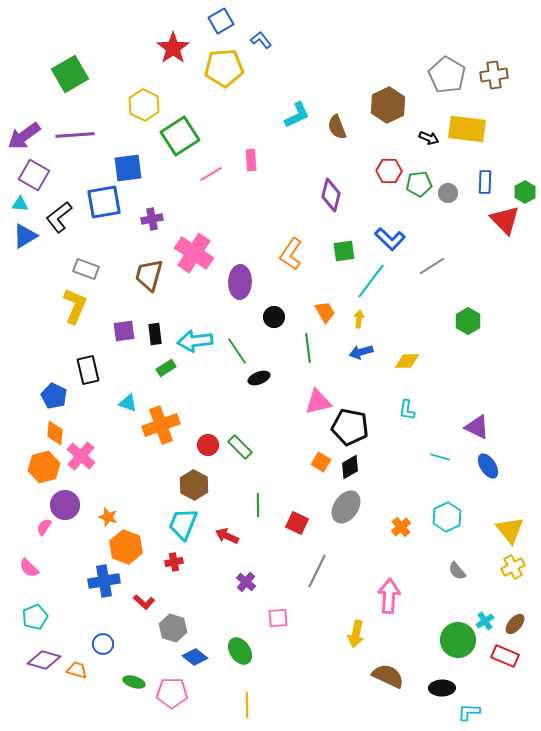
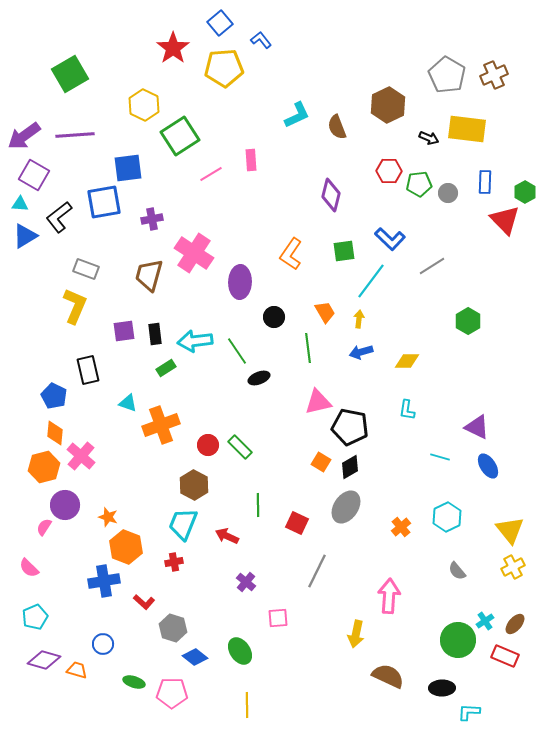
blue square at (221, 21): moved 1 px left, 2 px down; rotated 10 degrees counterclockwise
brown cross at (494, 75): rotated 16 degrees counterclockwise
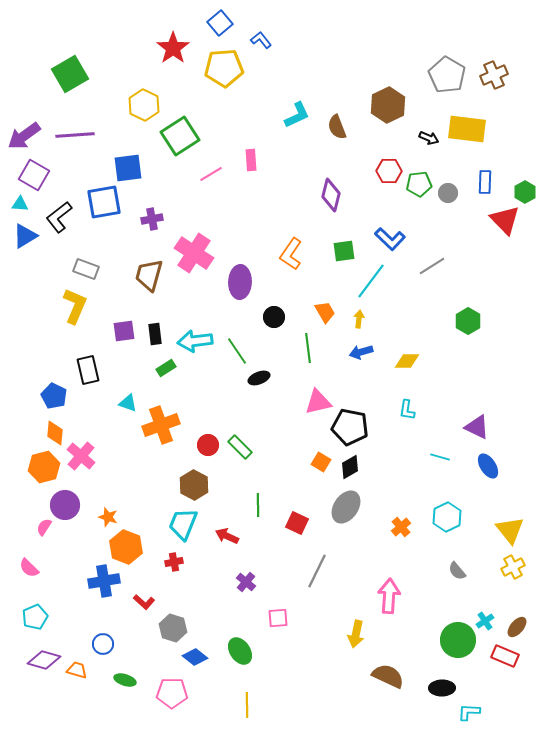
brown ellipse at (515, 624): moved 2 px right, 3 px down
green ellipse at (134, 682): moved 9 px left, 2 px up
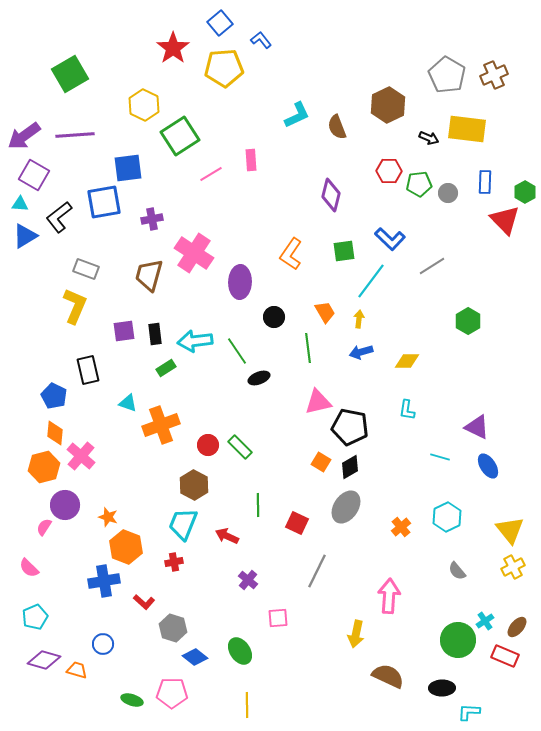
purple cross at (246, 582): moved 2 px right, 2 px up
green ellipse at (125, 680): moved 7 px right, 20 px down
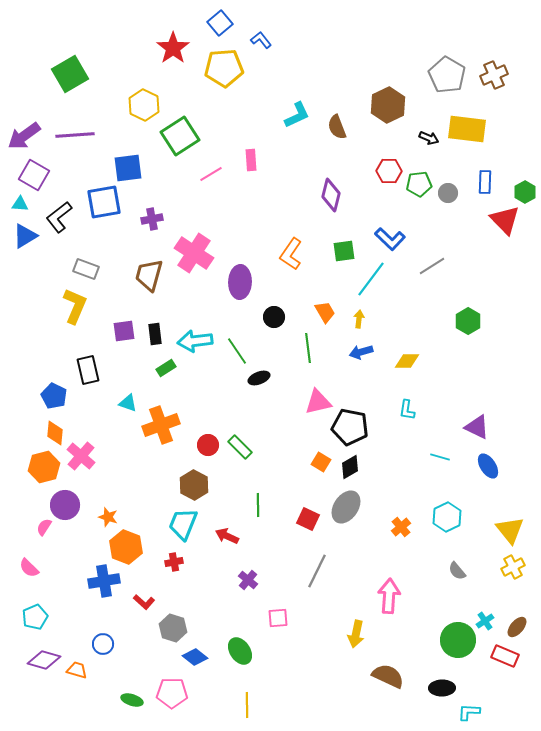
cyan line at (371, 281): moved 2 px up
red square at (297, 523): moved 11 px right, 4 px up
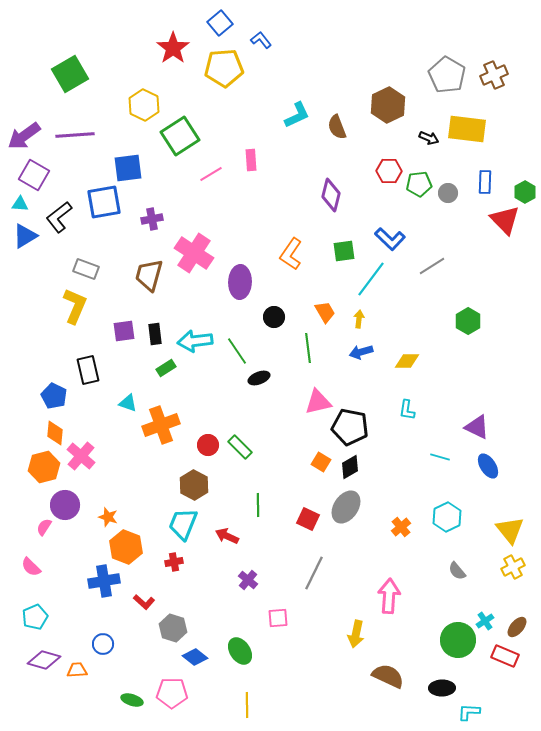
pink semicircle at (29, 568): moved 2 px right, 1 px up
gray line at (317, 571): moved 3 px left, 2 px down
orange trapezoid at (77, 670): rotated 20 degrees counterclockwise
